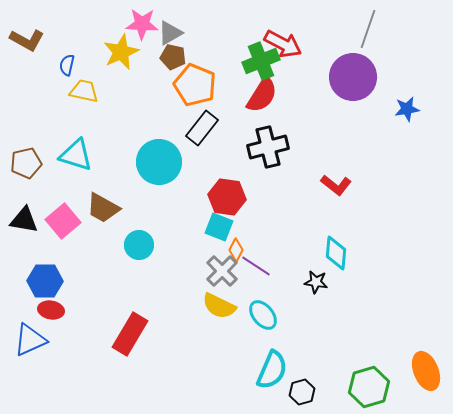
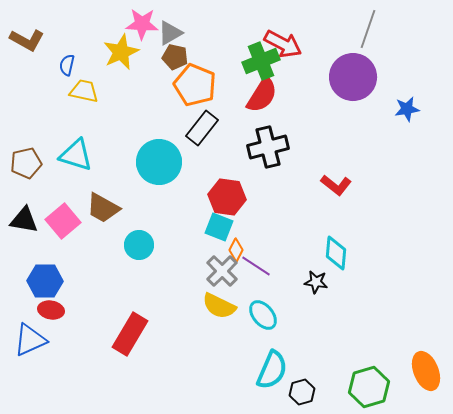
brown pentagon at (173, 57): moved 2 px right
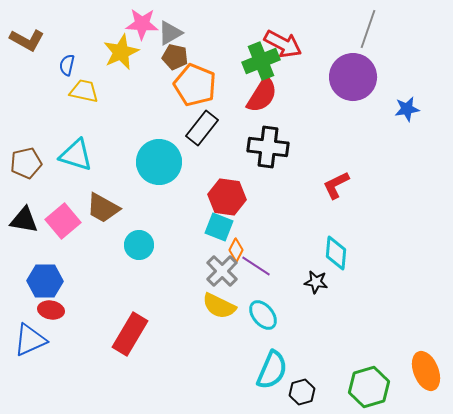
black cross at (268, 147): rotated 21 degrees clockwise
red L-shape at (336, 185): rotated 116 degrees clockwise
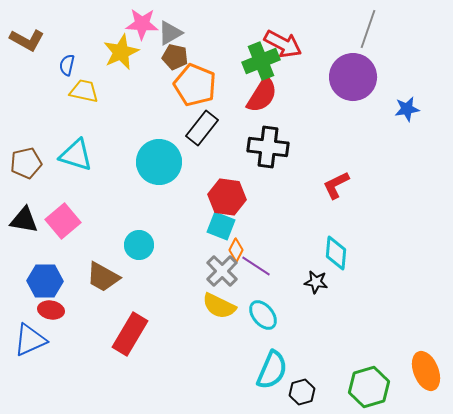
brown trapezoid at (103, 208): moved 69 px down
cyan square at (219, 227): moved 2 px right, 1 px up
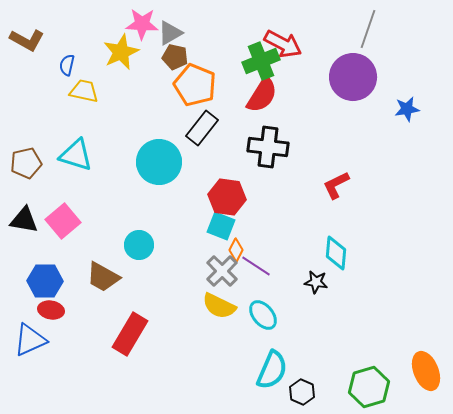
black hexagon at (302, 392): rotated 20 degrees counterclockwise
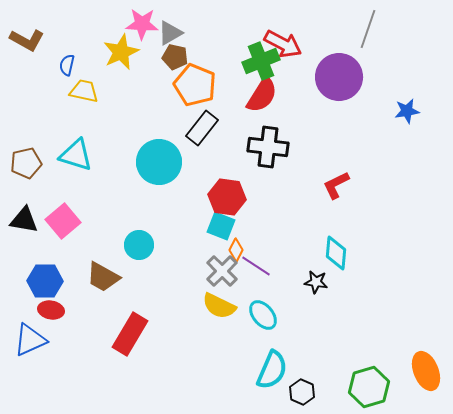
purple circle at (353, 77): moved 14 px left
blue star at (407, 109): moved 2 px down
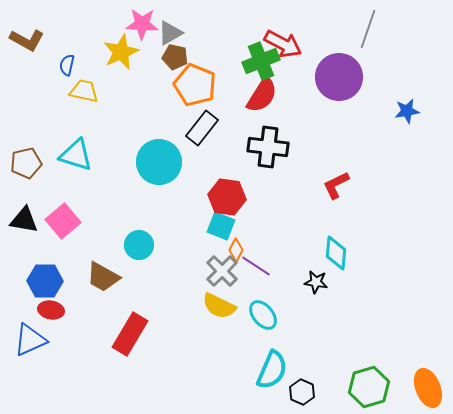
orange ellipse at (426, 371): moved 2 px right, 17 px down
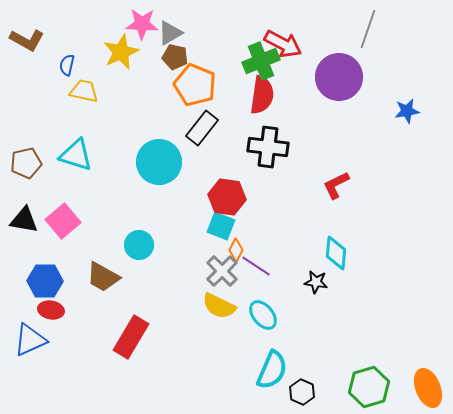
red semicircle at (262, 95): rotated 24 degrees counterclockwise
red rectangle at (130, 334): moved 1 px right, 3 px down
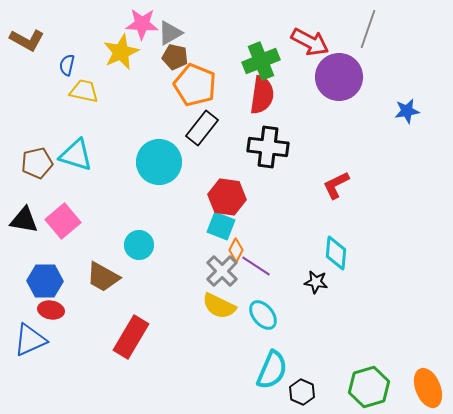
red arrow at (283, 44): moved 27 px right, 2 px up
brown pentagon at (26, 163): moved 11 px right
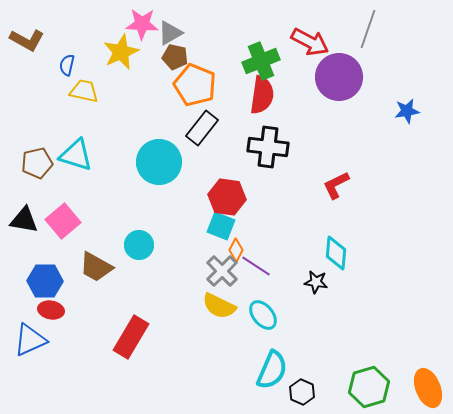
brown trapezoid at (103, 277): moved 7 px left, 10 px up
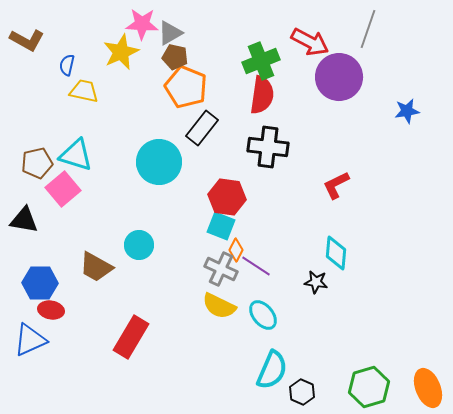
orange pentagon at (195, 85): moved 9 px left, 2 px down
pink square at (63, 221): moved 32 px up
gray cross at (222, 271): moved 1 px left, 2 px up; rotated 20 degrees counterclockwise
blue hexagon at (45, 281): moved 5 px left, 2 px down
